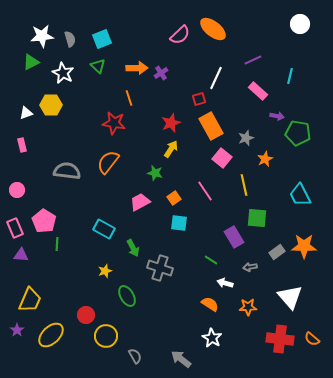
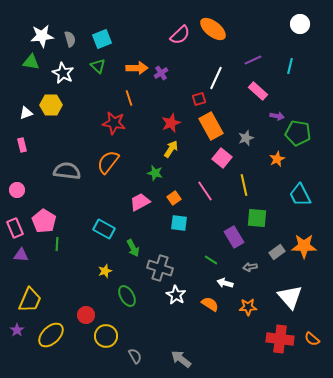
green triangle at (31, 62): rotated 36 degrees clockwise
cyan line at (290, 76): moved 10 px up
orange star at (265, 159): moved 12 px right
white star at (212, 338): moved 36 px left, 43 px up
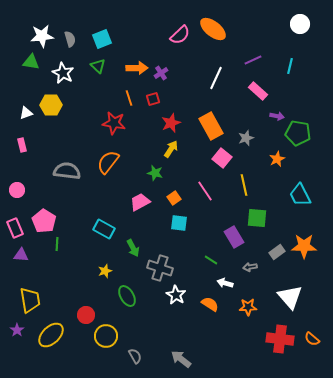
red square at (199, 99): moved 46 px left
yellow trapezoid at (30, 300): rotated 32 degrees counterclockwise
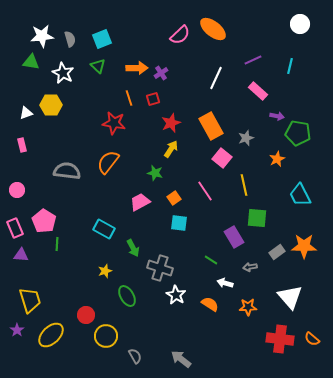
yellow trapezoid at (30, 300): rotated 8 degrees counterclockwise
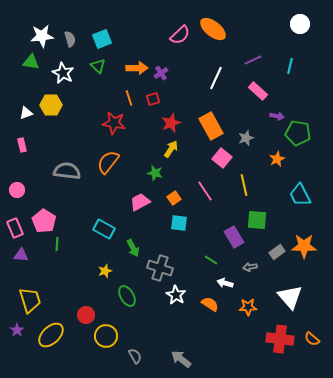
green square at (257, 218): moved 2 px down
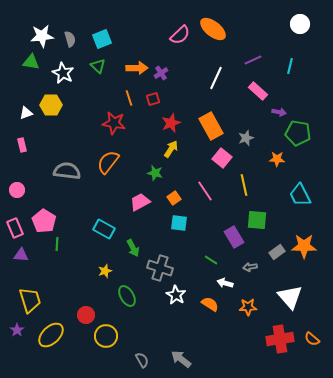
purple arrow at (277, 116): moved 2 px right, 4 px up
orange star at (277, 159): rotated 28 degrees clockwise
red cross at (280, 339): rotated 16 degrees counterclockwise
gray semicircle at (135, 356): moved 7 px right, 4 px down
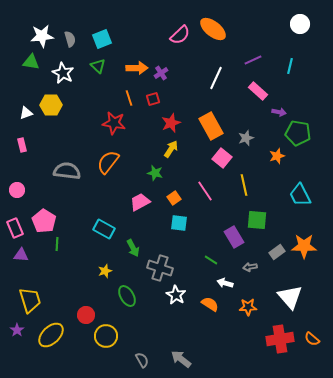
orange star at (277, 159): moved 3 px up; rotated 21 degrees counterclockwise
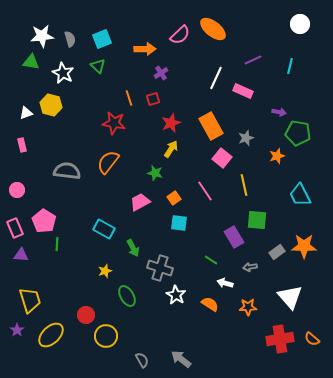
orange arrow at (137, 68): moved 8 px right, 19 px up
pink rectangle at (258, 91): moved 15 px left; rotated 18 degrees counterclockwise
yellow hexagon at (51, 105): rotated 15 degrees clockwise
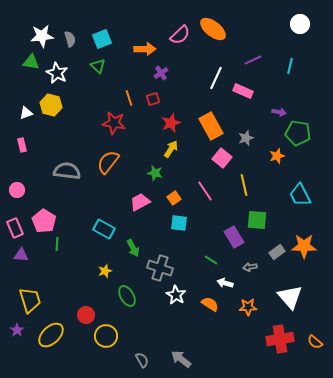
white star at (63, 73): moved 6 px left
orange semicircle at (312, 339): moved 3 px right, 3 px down
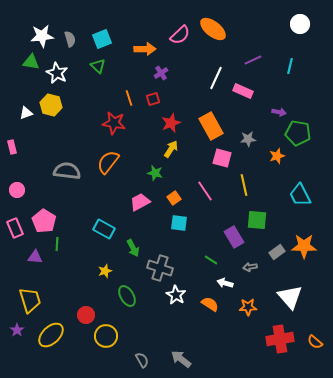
gray star at (246, 138): moved 2 px right, 1 px down; rotated 14 degrees clockwise
pink rectangle at (22, 145): moved 10 px left, 2 px down
pink square at (222, 158): rotated 24 degrees counterclockwise
purple triangle at (21, 255): moved 14 px right, 2 px down
